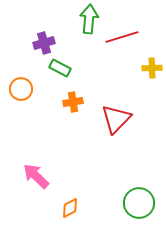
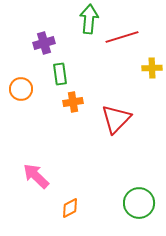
green rectangle: moved 6 px down; rotated 55 degrees clockwise
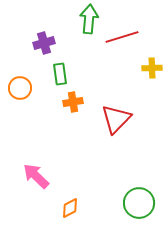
orange circle: moved 1 px left, 1 px up
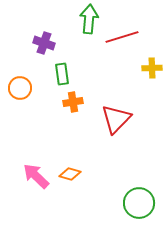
purple cross: rotated 35 degrees clockwise
green rectangle: moved 2 px right
orange diamond: moved 34 px up; rotated 45 degrees clockwise
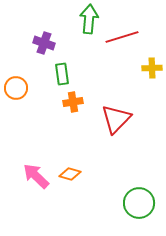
orange circle: moved 4 px left
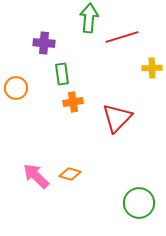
green arrow: moved 1 px up
purple cross: rotated 15 degrees counterclockwise
red triangle: moved 1 px right, 1 px up
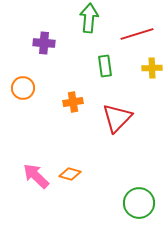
red line: moved 15 px right, 3 px up
green rectangle: moved 43 px right, 8 px up
orange circle: moved 7 px right
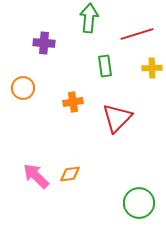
orange diamond: rotated 25 degrees counterclockwise
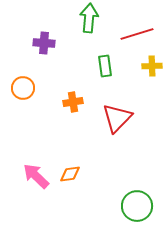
yellow cross: moved 2 px up
green circle: moved 2 px left, 3 px down
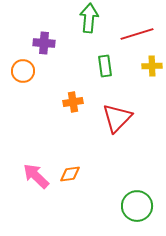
orange circle: moved 17 px up
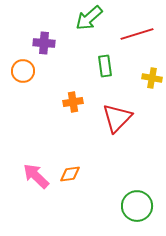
green arrow: rotated 136 degrees counterclockwise
yellow cross: moved 12 px down; rotated 12 degrees clockwise
